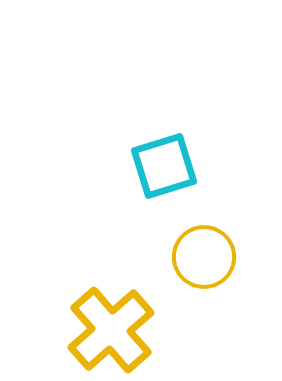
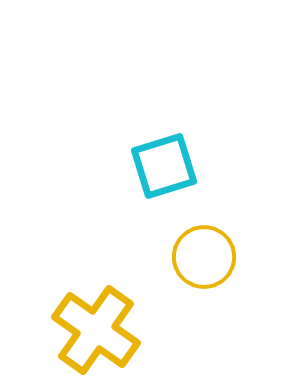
yellow cross: moved 15 px left; rotated 14 degrees counterclockwise
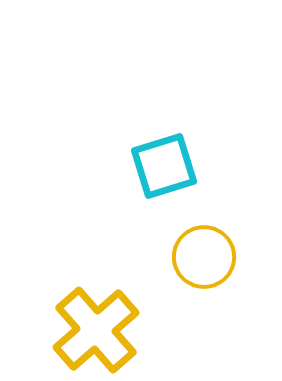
yellow cross: rotated 14 degrees clockwise
